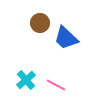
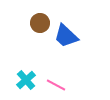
blue trapezoid: moved 2 px up
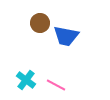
blue trapezoid: rotated 32 degrees counterclockwise
cyan cross: rotated 12 degrees counterclockwise
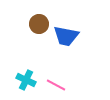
brown circle: moved 1 px left, 1 px down
cyan cross: rotated 12 degrees counterclockwise
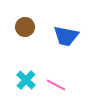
brown circle: moved 14 px left, 3 px down
cyan cross: rotated 18 degrees clockwise
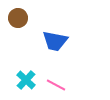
brown circle: moved 7 px left, 9 px up
blue trapezoid: moved 11 px left, 5 px down
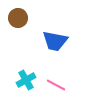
cyan cross: rotated 18 degrees clockwise
